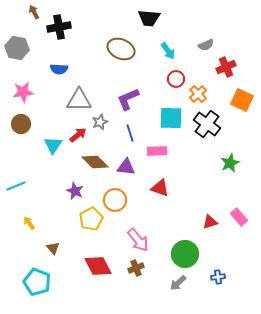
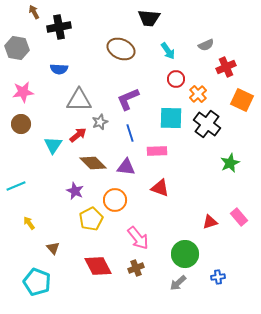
brown diamond at (95, 162): moved 2 px left, 1 px down
pink arrow at (138, 240): moved 2 px up
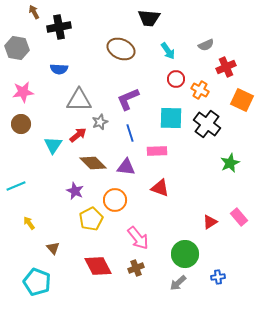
orange cross at (198, 94): moved 2 px right, 4 px up; rotated 18 degrees counterclockwise
red triangle at (210, 222): rotated 14 degrees counterclockwise
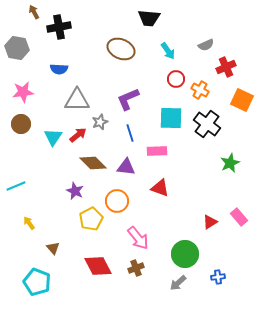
gray triangle at (79, 100): moved 2 px left
cyan triangle at (53, 145): moved 8 px up
orange circle at (115, 200): moved 2 px right, 1 px down
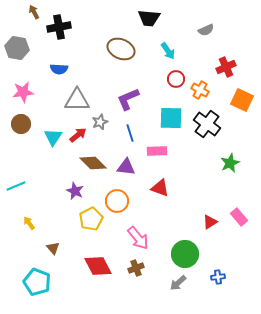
gray semicircle at (206, 45): moved 15 px up
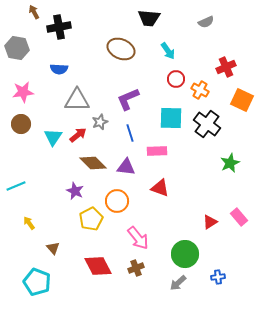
gray semicircle at (206, 30): moved 8 px up
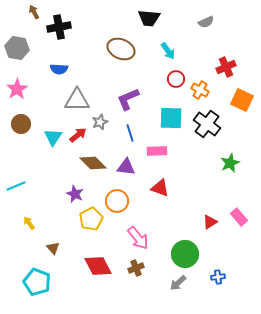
pink star at (23, 92): moved 6 px left, 3 px up; rotated 25 degrees counterclockwise
purple star at (75, 191): moved 3 px down
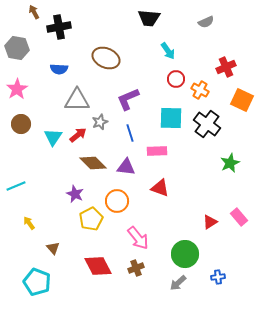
brown ellipse at (121, 49): moved 15 px left, 9 px down
